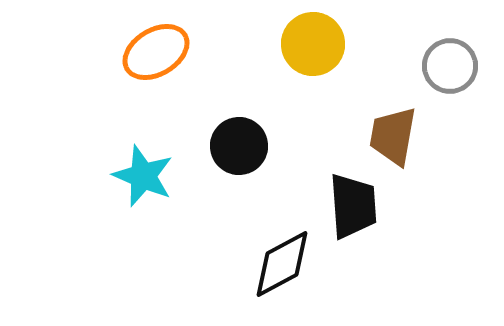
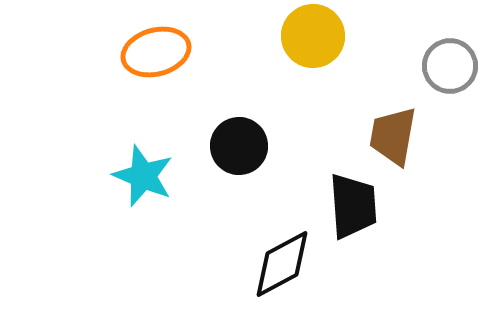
yellow circle: moved 8 px up
orange ellipse: rotated 16 degrees clockwise
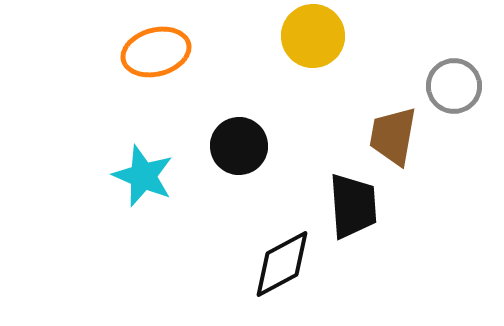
gray circle: moved 4 px right, 20 px down
